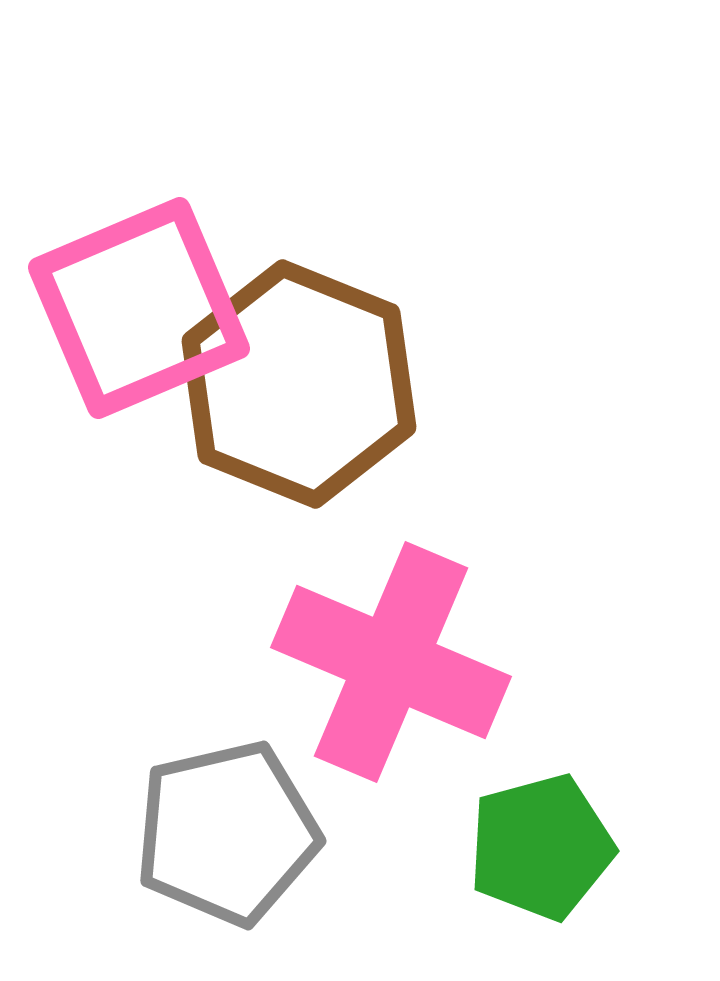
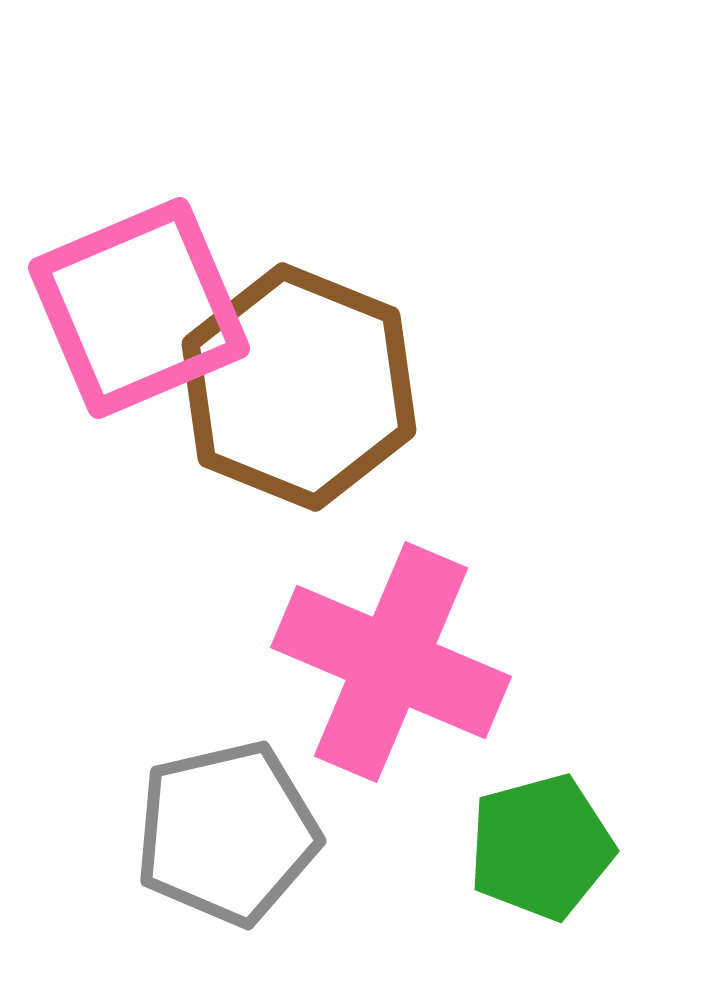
brown hexagon: moved 3 px down
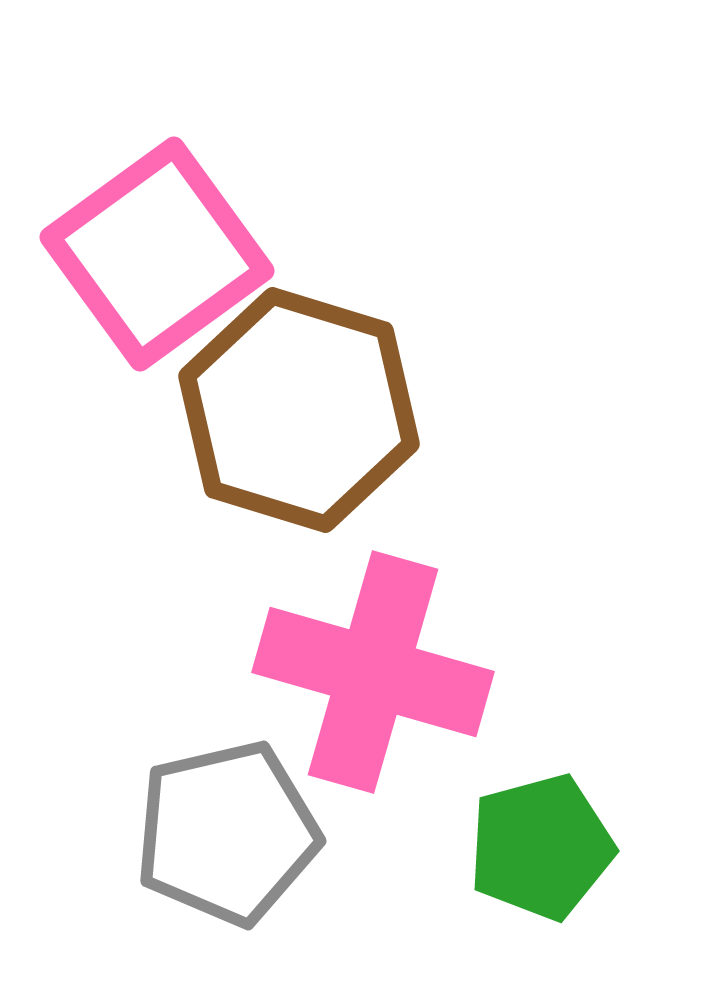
pink square: moved 18 px right, 54 px up; rotated 13 degrees counterclockwise
brown hexagon: moved 23 px down; rotated 5 degrees counterclockwise
pink cross: moved 18 px left, 10 px down; rotated 7 degrees counterclockwise
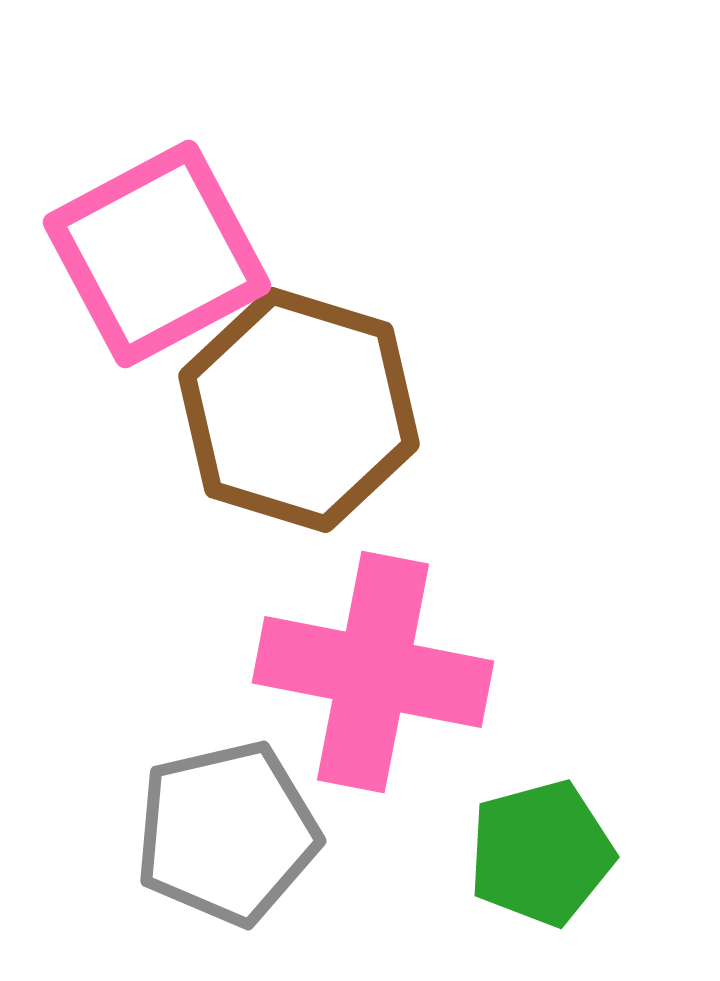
pink square: rotated 8 degrees clockwise
pink cross: rotated 5 degrees counterclockwise
green pentagon: moved 6 px down
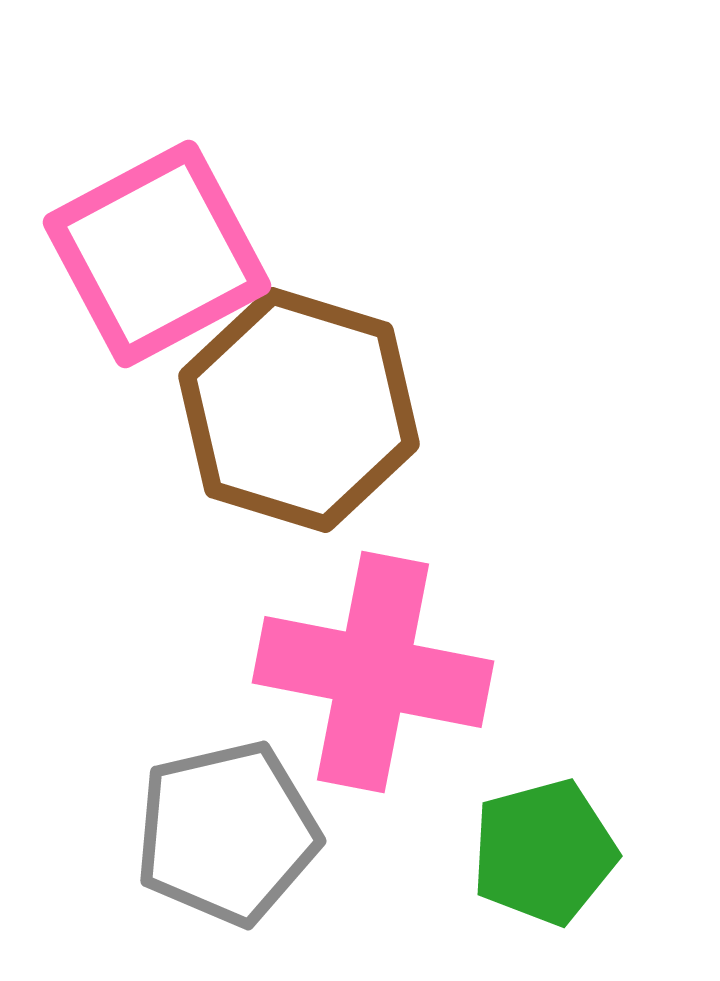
green pentagon: moved 3 px right, 1 px up
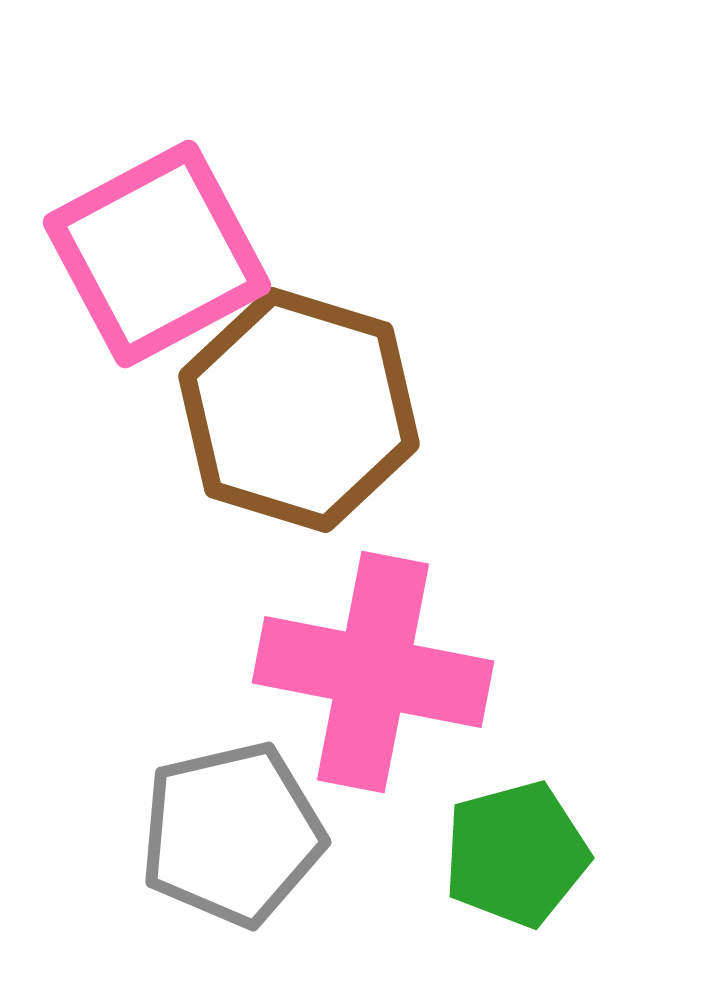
gray pentagon: moved 5 px right, 1 px down
green pentagon: moved 28 px left, 2 px down
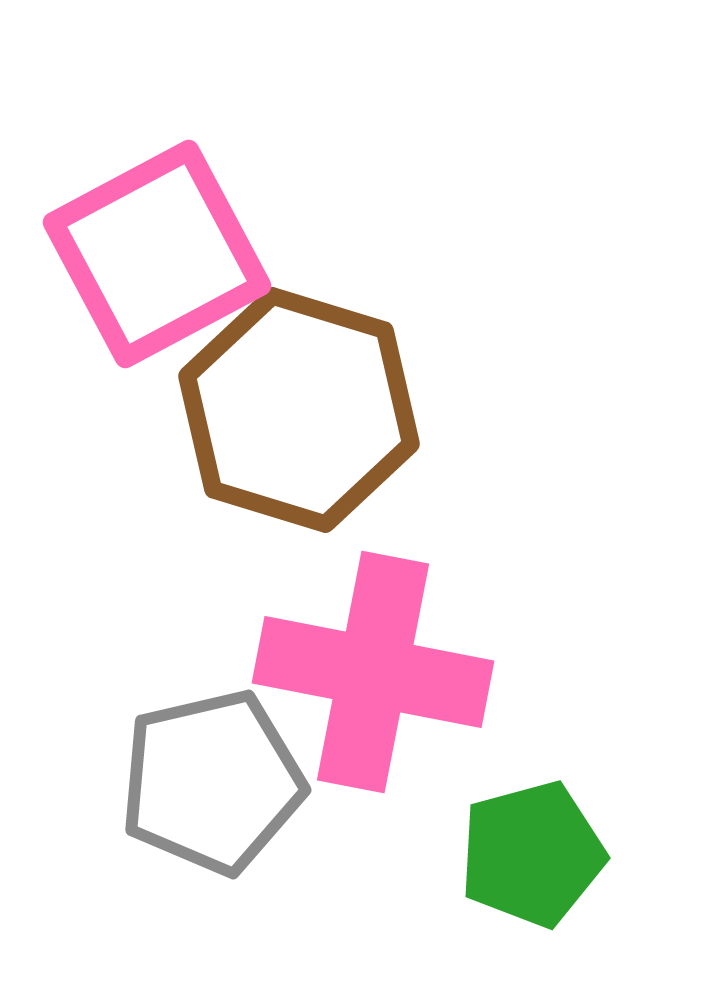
gray pentagon: moved 20 px left, 52 px up
green pentagon: moved 16 px right
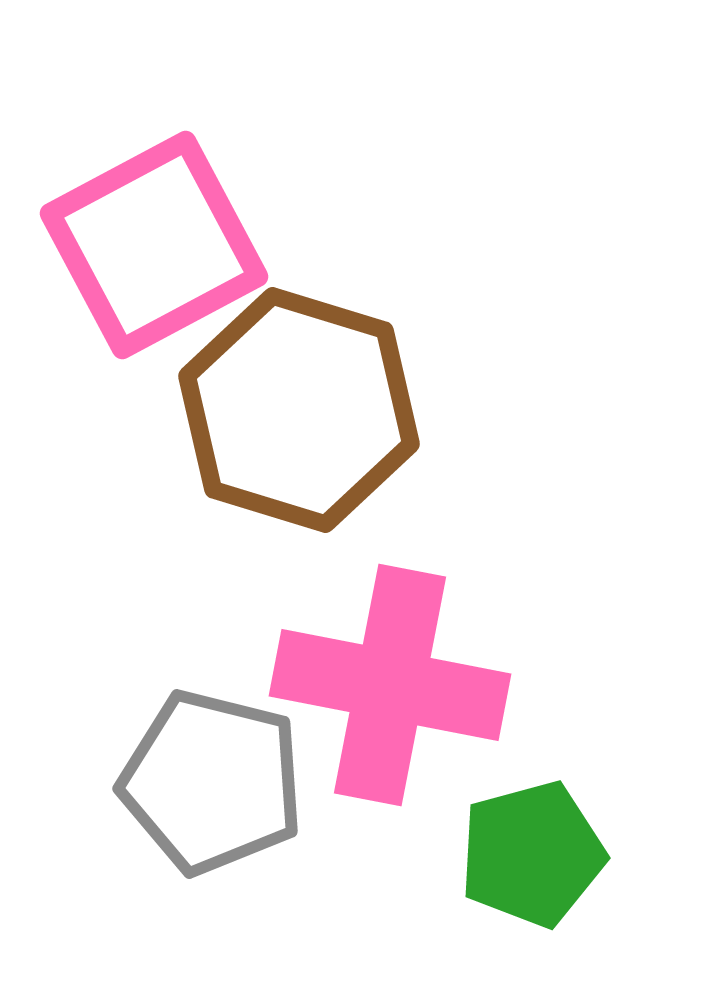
pink square: moved 3 px left, 9 px up
pink cross: moved 17 px right, 13 px down
gray pentagon: rotated 27 degrees clockwise
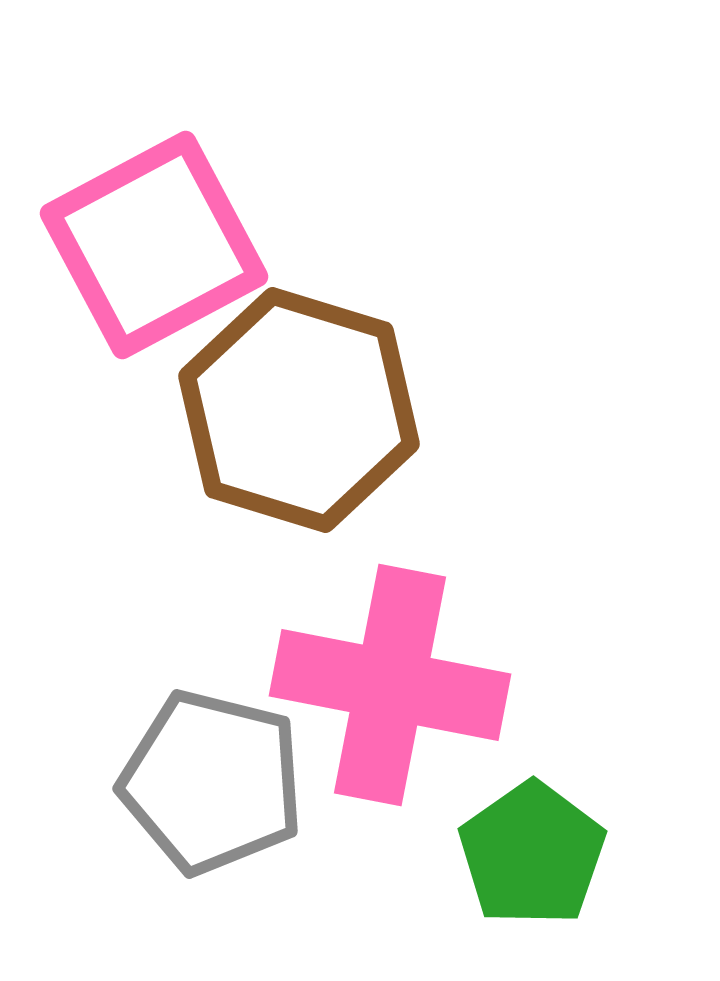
green pentagon: rotated 20 degrees counterclockwise
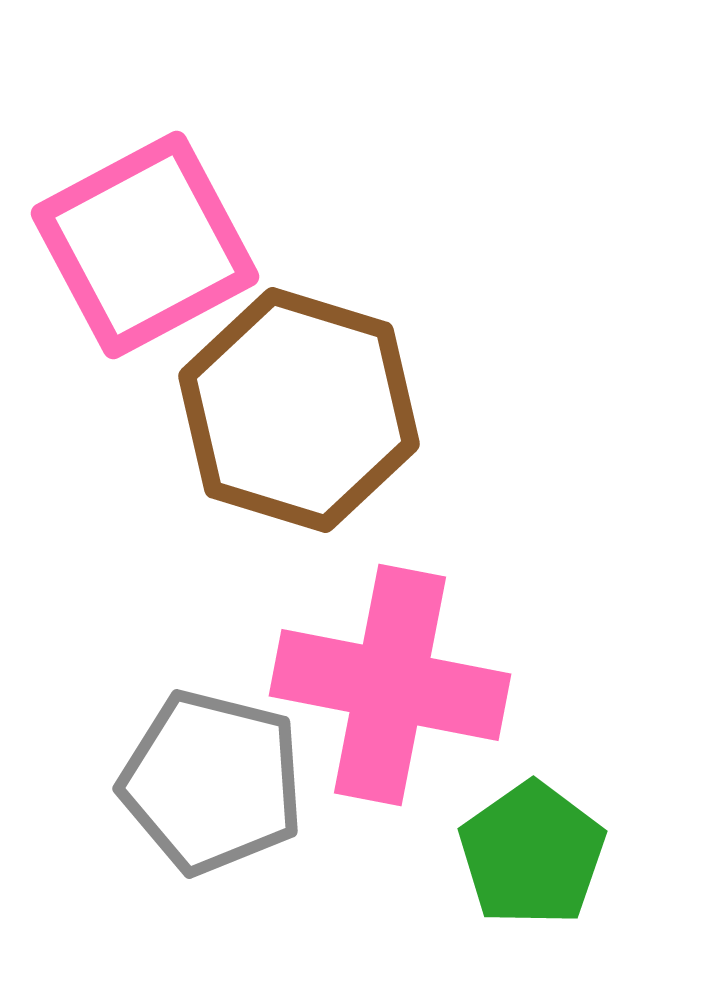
pink square: moved 9 px left
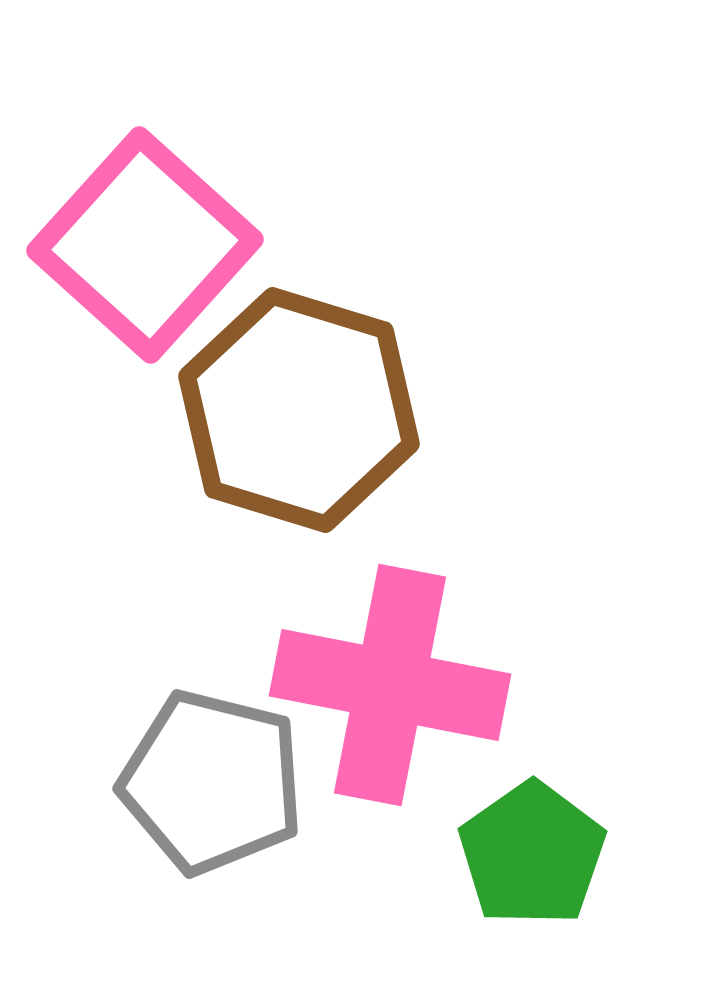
pink square: rotated 20 degrees counterclockwise
